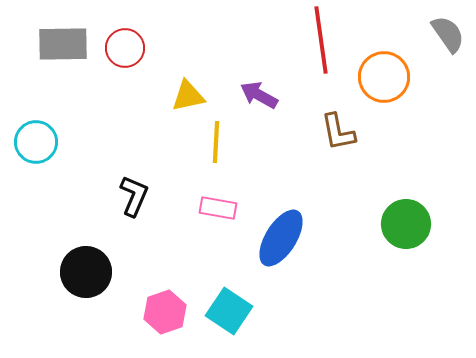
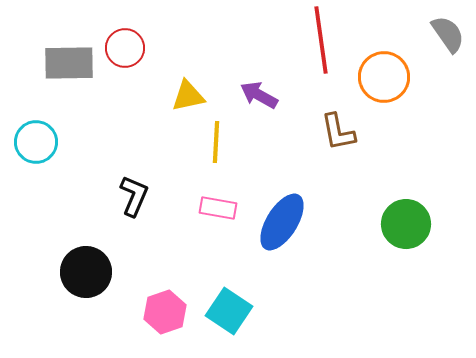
gray rectangle: moved 6 px right, 19 px down
blue ellipse: moved 1 px right, 16 px up
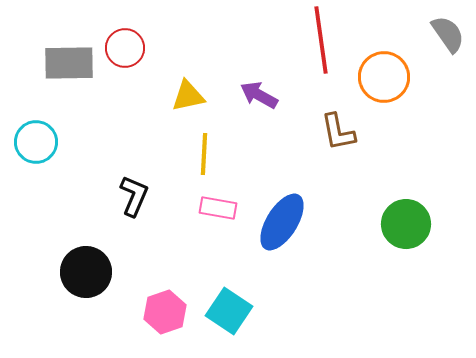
yellow line: moved 12 px left, 12 px down
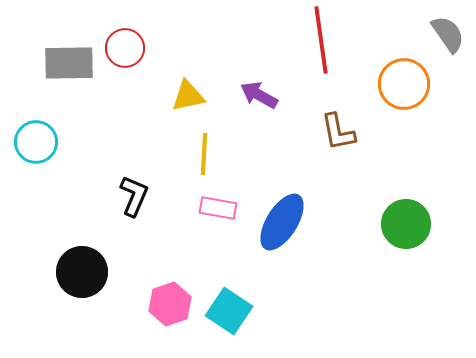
orange circle: moved 20 px right, 7 px down
black circle: moved 4 px left
pink hexagon: moved 5 px right, 8 px up
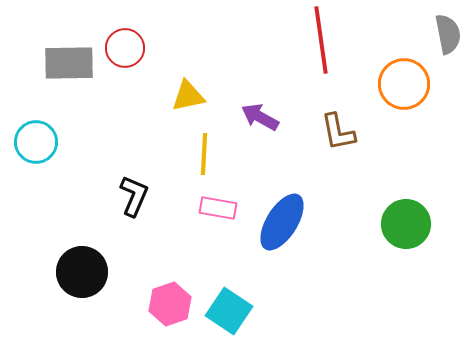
gray semicircle: rotated 24 degrees clockwise
purple arrow: moved 1 px right, 22 px down
